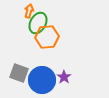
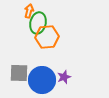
green ellipse: rotated 15 degrees counterclockwise
gray square: rotated 18 degrees counterclockwise
purple star: rotated 16 degrees clockwise
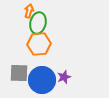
orange hexagon: moved 8 px left, 7 px down
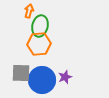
green ellipse: moved 2 px right, 3 px down
gray square: moved 2 px right
purple star: moved 1 px right
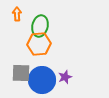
orange arrow: moved 12 px left, 3 px down; rotated 16 degrees counterclockwise
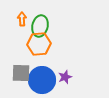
orange arrow: moved 5 px right, 5 px down
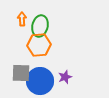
orange hexagon: moved 1 px down
blue circle: moved 2 px left, 1 px down
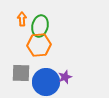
blue circle: moved 6 px right, 1 px down
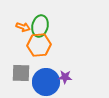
orange arrow: moved 1 px right, 8 px down; rotated 112 degrees clockwise
purple star: rotated 24 degrees clockwise
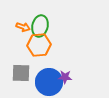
blue circle: moved 3 px right
